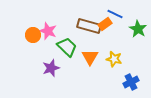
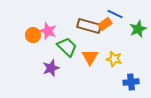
green star: rotated 18 degrees clockwise
blue cross: rotated 21 degrees clockwise
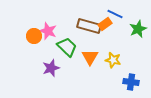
orange circle: moved 1 px right, 1 px down
yellow star: moved 1 px left, 1 px down
blue cross: rotated 14 degrees clockwise
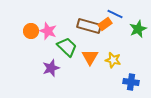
orange circle: moved 3 px left, 5 px up
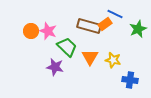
purple star: moved 4 px right, 1 px up; rotated 30 degrees clockwise
blue cross: moved 1 px left, 2 px up
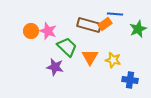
blue line: rotated 21 degrees counterclockwise
brown rectangle: moved 1 px up
